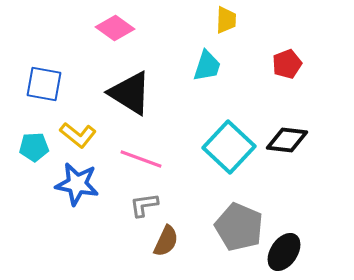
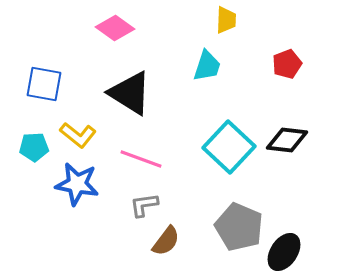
brown semicircle: rotated 12 degrees clockwise
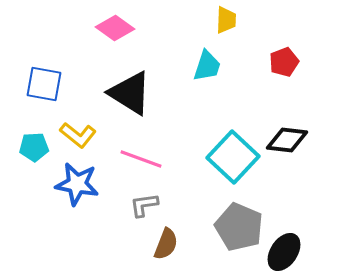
red pentagon: moved 3 px left, 2 px up
cyan square: moved 4 px right, 10 px down
brown semicircle: moved 3 px down; rotated 16 degrees counterclockwise
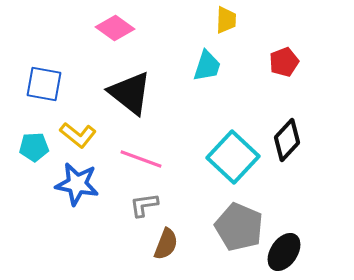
black triangle: rotated 6 degrees clockwise
black diamond: rotated 54 degrees counterclockwise
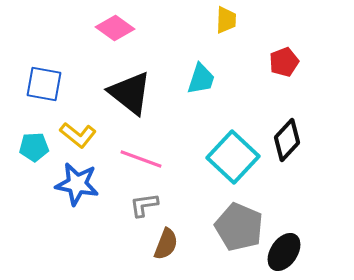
cyan trapezoid: moved 6 px left, 13 px down
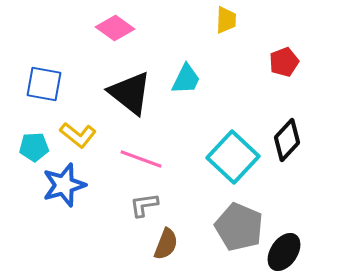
cyan trapezoid: moved 15 px left; rotated 8 degrees clockwise
blue star: moved 13 px left, 1 px down; rotated 27 degrees counterclockwise
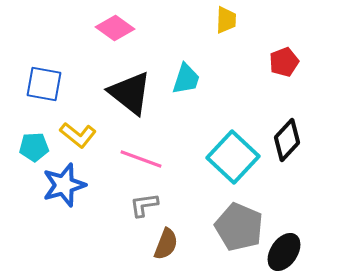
cyan trapezoid: rotated 8 degrees counterclockwise
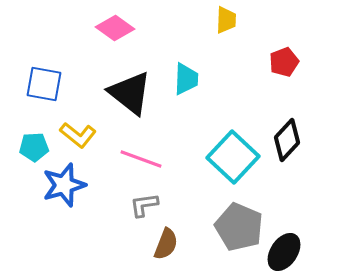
cyan trapezoid: rotated 16 degrees counterclockwise
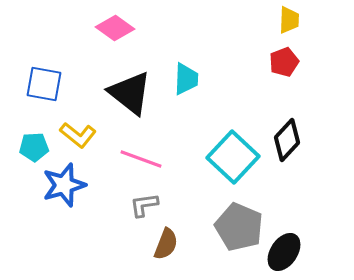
yellow trapezoid: moved 63 px right
